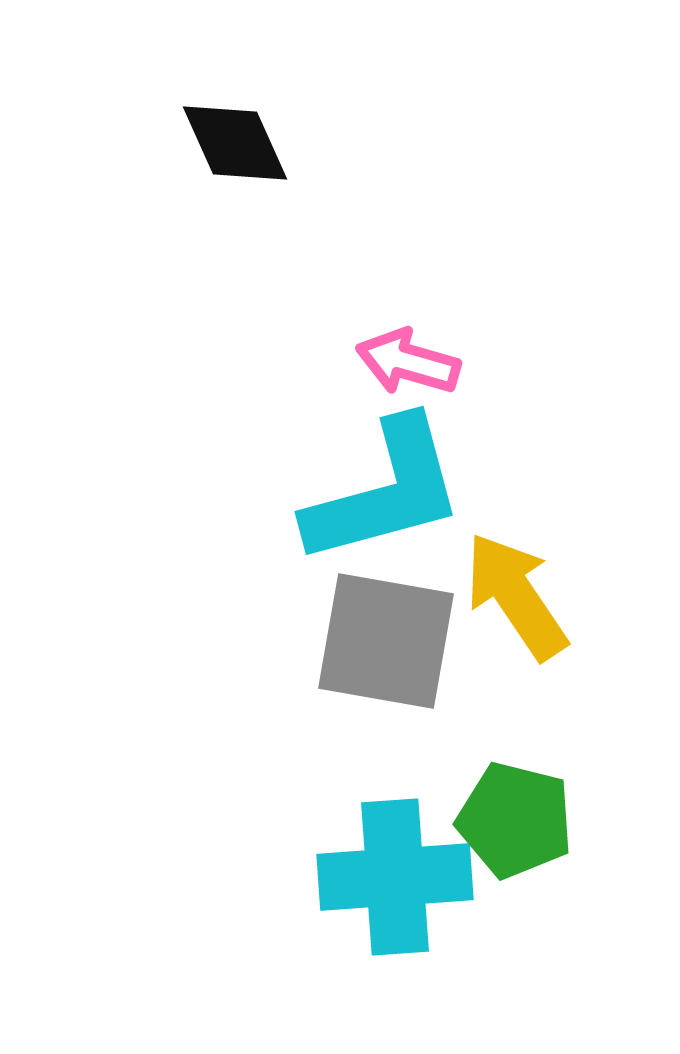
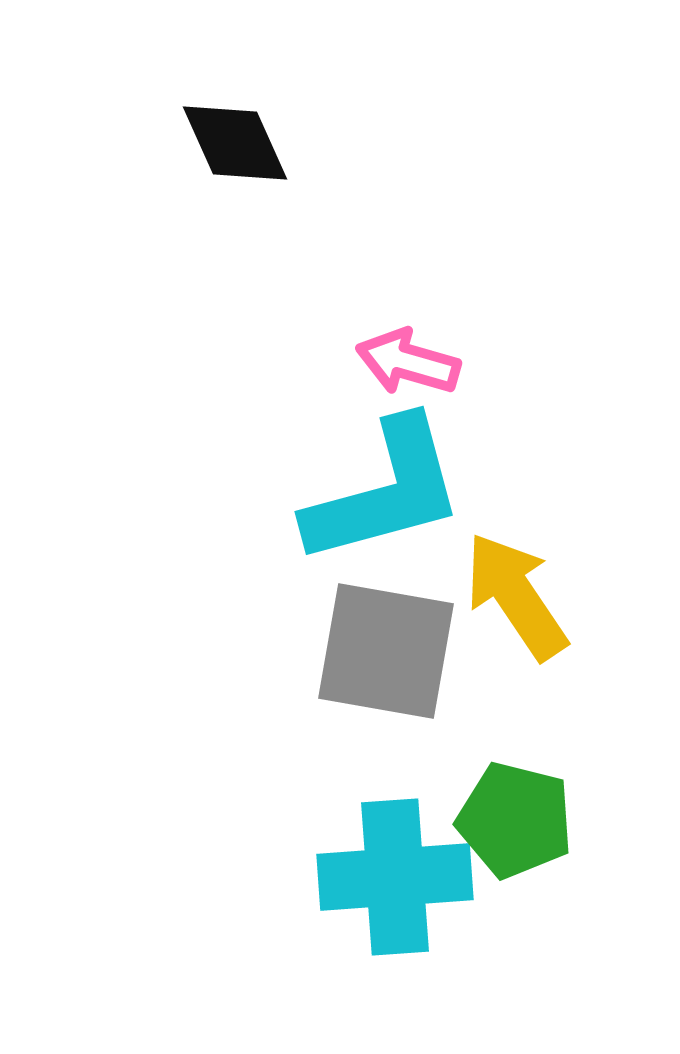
gray square: moved 10 px down
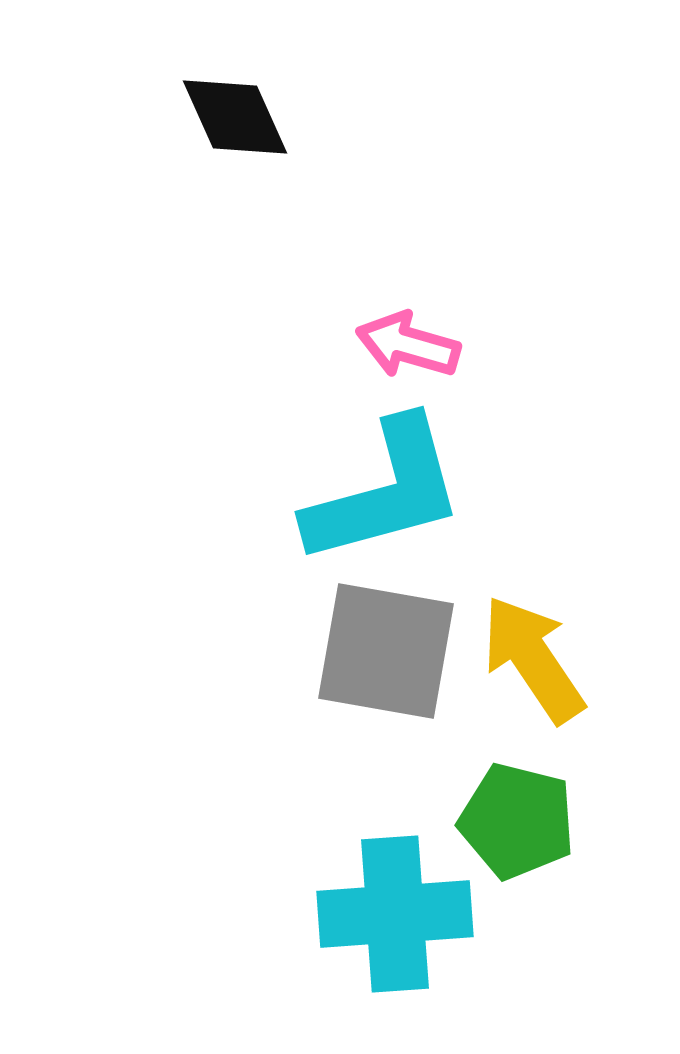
black diamond: moved 26 px up
pink arrow: moved 17 px up
yellow arrow: moved 17 px right, 63 px down
green pentagon: moved 2 px right, 1 px down
cyan cross: moved 37 px down
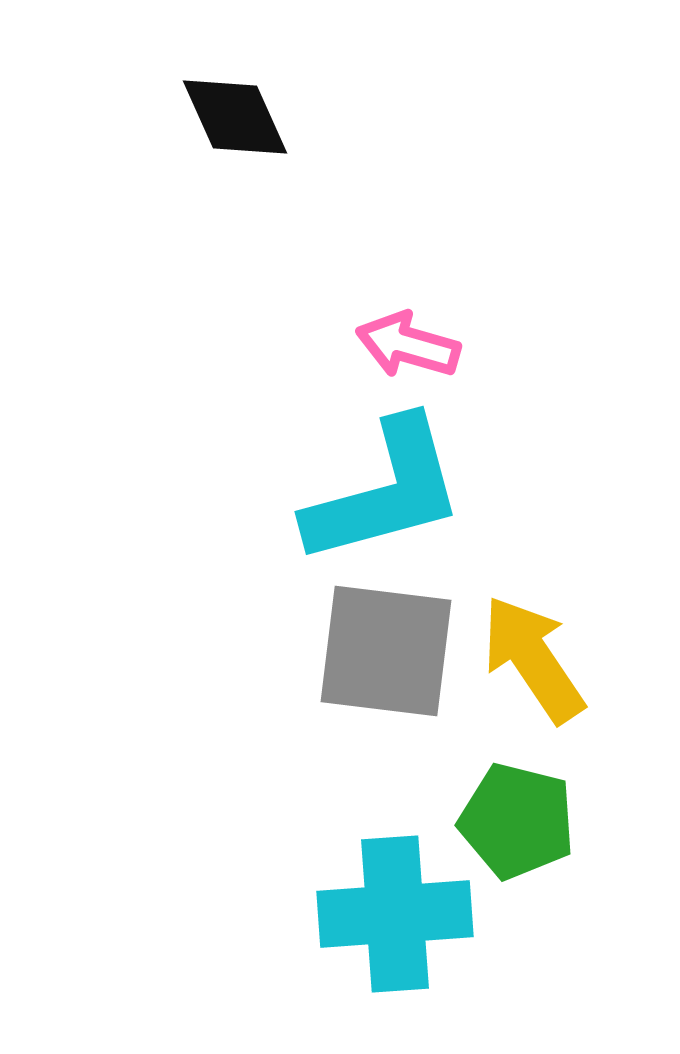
gray square: rotated 3 degrees counterclockwise
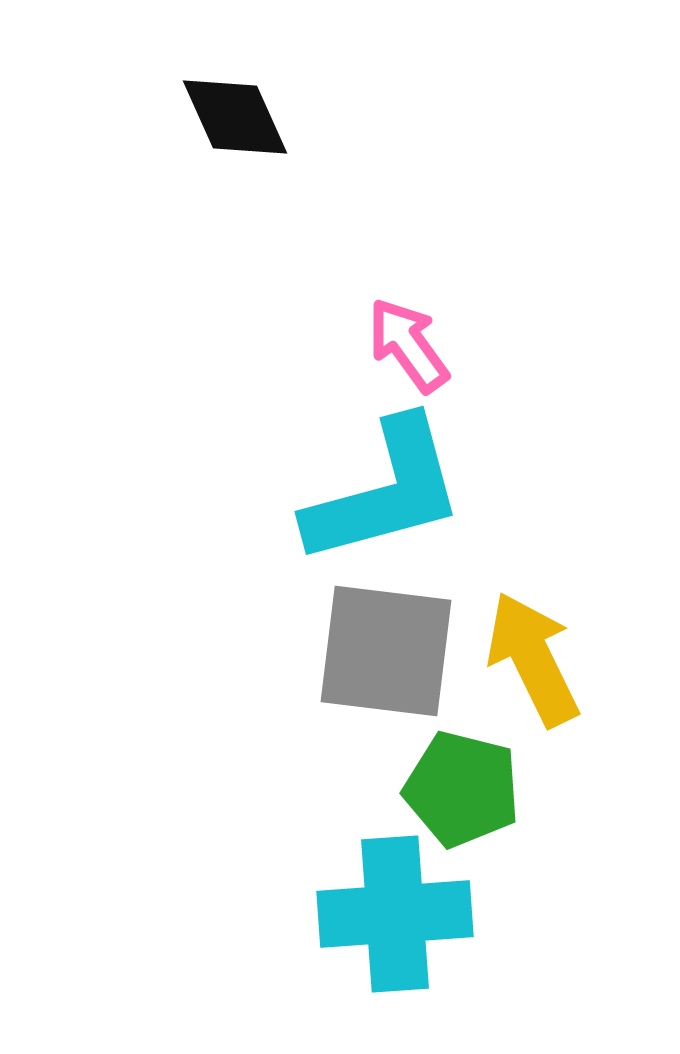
pink arrow: rotated 38 degrees clockwise
yellow arrow: rotated 8 degrees clockwise
green pentagon: moved 55 px left, 32 px up
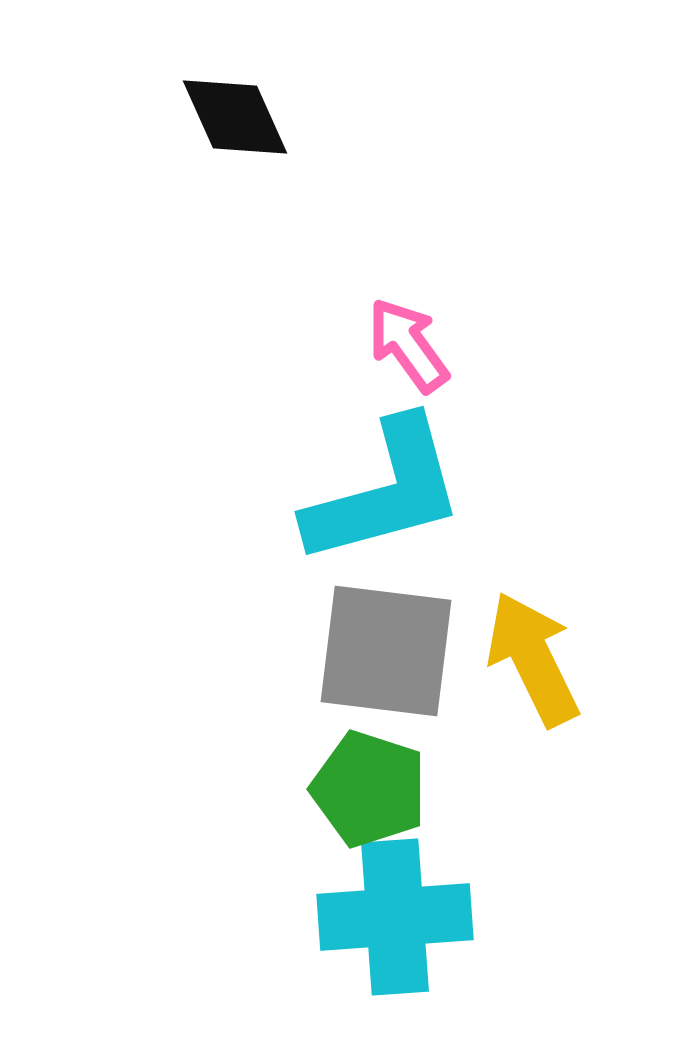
green pentagon: moved 93 px left; rotated 4 degrees clockwise
cyan cross: moved 3 px down
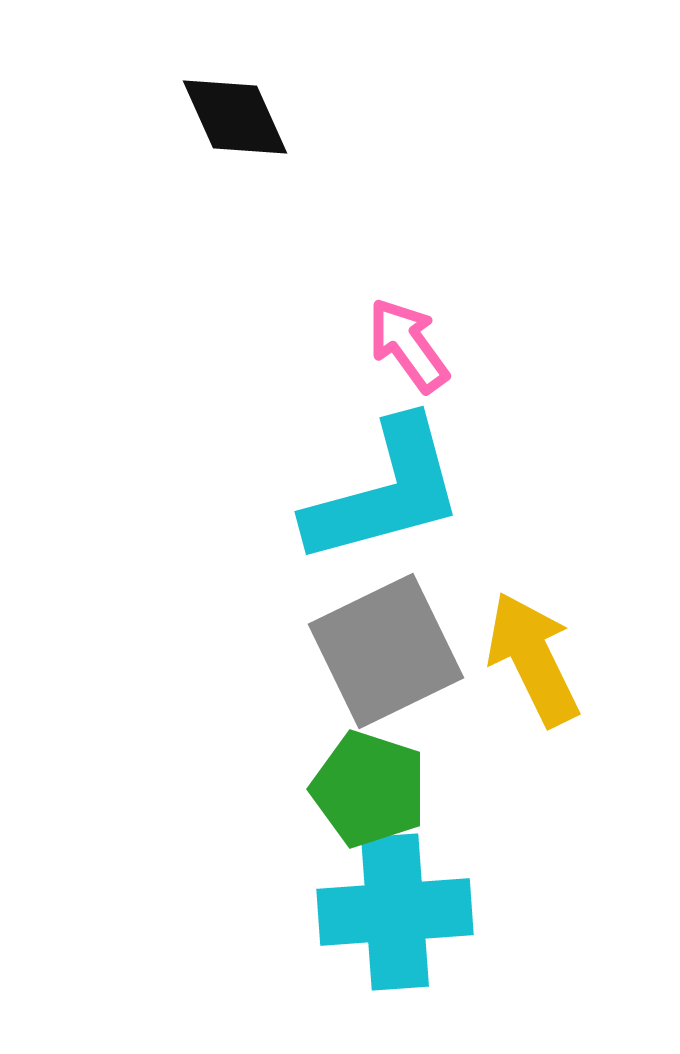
gray square: rotated 33 degrees counterclockwise
cyan cross: moved 5 px up
